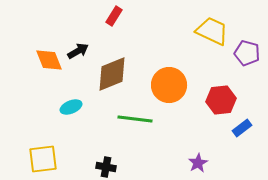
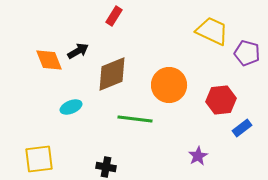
yellow square: moved 4 px left
purple star: moved 7 px up
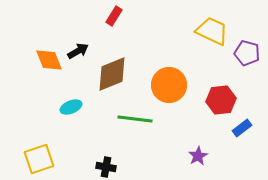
yellow square: rotated 12 degrees counterclockwise
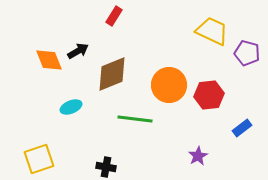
red hexagon: moved 12 px left, 5 px up
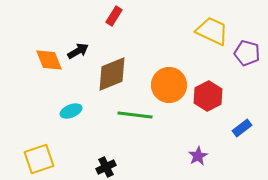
red hexagon: moved 1 px left, 1 px down; rotated 20 degrees counterclockwise
cyan ellipse: moved 4 px down
green line: moved 4 px up
black cross: rotated 36 degrees counterclockwise
